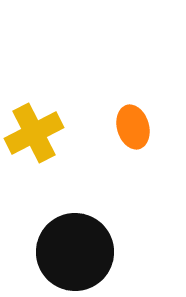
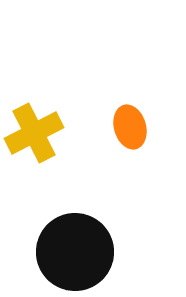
orange ellipse: moved 3 px left
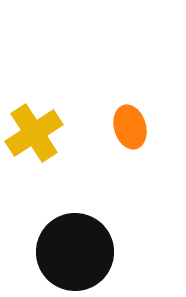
yellow cross: rotated 6 degrees counterclockwise
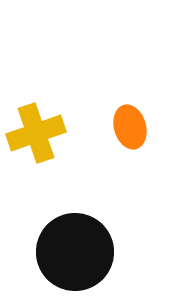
yellow cross: moved 2 px right; rotated 14 degrees clockwise
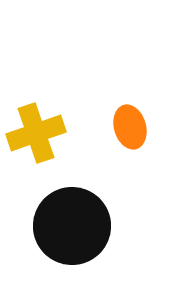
black circle: moved 3 px left, 26 px up
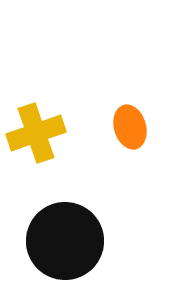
black circle: moved 7 px left, 15 px down
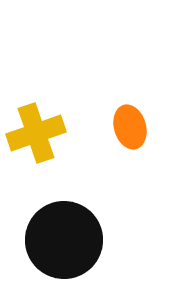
black circle: moved 1 px left, 1 px up
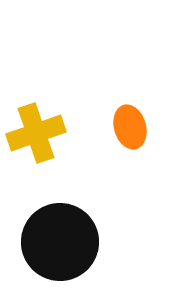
black circle: moved 4 px left, 2 px down
